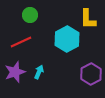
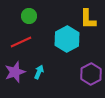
green circle: moved 1 px left, 1 px down
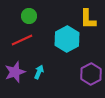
red line: moved 1 px right, 2 px up
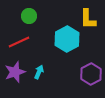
red line: moved 3 px left, 2 px down
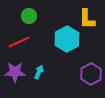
yellow L-shape: moved 1 px left
purple star: rotated 20 degrees clockwise
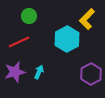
yellow L-shape: rotated 45 degrees clockwise
purple star: rotated 15 degrees counterclockwise
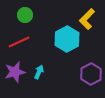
green circle: moved 4 px left, 1 px up
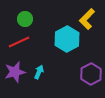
green circle: moved 4 px down
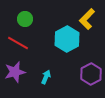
red line: moved 1 px left, 1 px down; rotated 55 degrees clockwise
cyan arrow: moved 7 px right, 5 px down
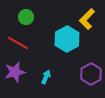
green circle: moved 1 px right, 2 px up
